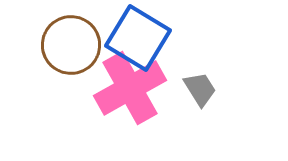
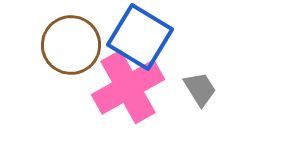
blue square: moved 2 px right, 1 px up
pink cross: moved 2 px left, 1 px up
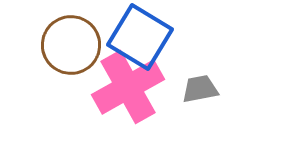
gray trapezoid: rotated 69 degrees counterclockwise
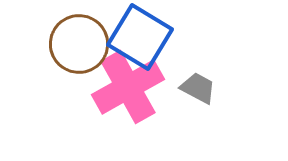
brown circle: moved 8 px right, 1 px up
gray trapezoid: moved 2 px left, 1 px up; rotated 39 degrees clockwise
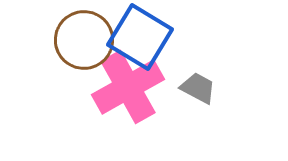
brown circle: moved 5 px right, 4 px up
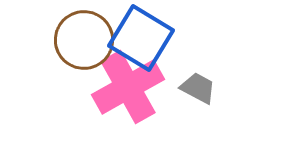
blue square: moved 1 px right, 1 px down
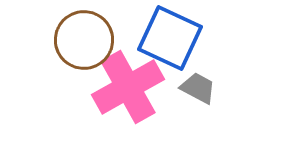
blue square: moved 29 px right; rotated 6 degrees counterclockwise
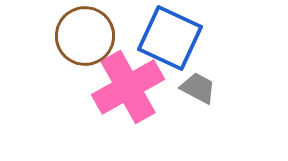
brown circle: moved 1 px right, 4 px up
